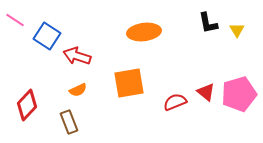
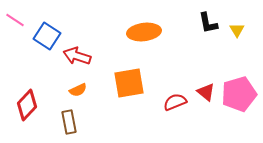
brown rectangle: rotated 10 degrees clockwise
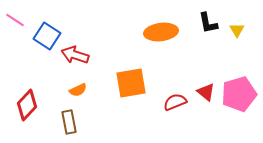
orange ellipse: moved 17 px right
red arrow: moved 2 px left, 1 px up
orange square: moved 2 px right
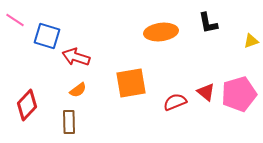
yellow triangle: moved 14 px right, 11 px down; rotated 42 degrees clockwise
blue square: rotated 16 degrees counterclockwise
red arrow: moved 1 px right, 2 px down
orange semicircle: rotated 12 degrees counterclockwise
brown rectangle: rotated 10 degrees clockwise
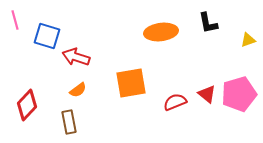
pink line: rotated 42 degrees clockwise
yellow triangle: moved 3 px left, 1 px up
red triangle: moved 1 px right, 2 px down
brown rectangle: rotated 10 degrees counterclockwise
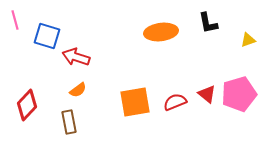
orange square: moved 4 px right, 19 px down
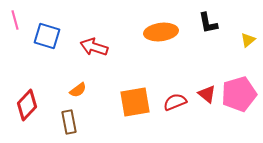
yellow triangle: rotated 21 degrees counterclockwise
red arrow: moved 18 px right, 10 px up
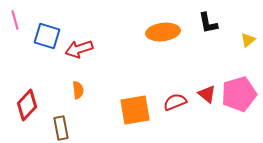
orange ellipse: moved 2 px right
red arrow: moved 15 px left, 2 px down; rotated 36 degrees counterclockwise
orange semicircle: rotated 60 degrees counterclockwise
orange square: moved 8 px down
brown rectangle: moved 8 px left, 6 px down
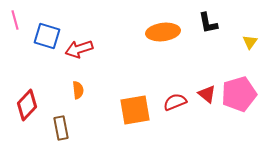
yellow triangle: moved 2 px right, 2 px down; rotated 14 degrees counterclockwise
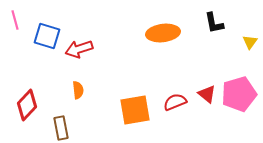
black L-shape: moved 6 px right
orange ellipse: moved 1 px down
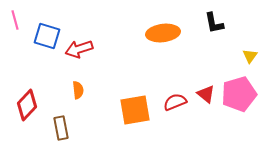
yellow triangle: moved 14 px down
red triangle: moved 1 px left
